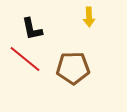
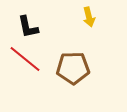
yellow arrow: rotated 12 degrees counterclockwise
black L-shape: moved 4 px left, 2 px up
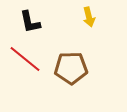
black L-shape: moved 2 px right, 5 px up
brown pentagon: moved 2 px left
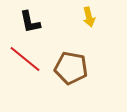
brown pentagon: rotated 12 degrees clockwise
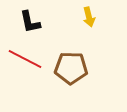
red line: rotated 12 degrees counterclockwise
brown pentagon: rotated 8 degrees counterclockwise
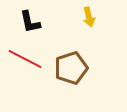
brown pentagon: rotated 20 degrees counterclockwise
